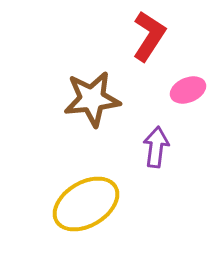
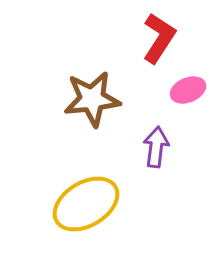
red L-shape: moved 10 px right, 2 px down
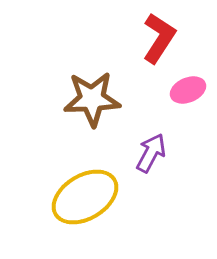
brown star: rotated 4 degrees clockwise
purple arrow: moved 5 px left, 6 px down; rotated 21 degrees clockwise
yellow ellipse: moved 1 px left, 7 px up
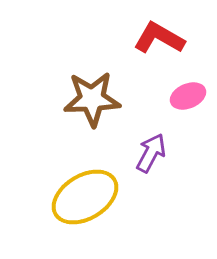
red L-shape: rotated 93 degrees counterclockwise
pink ellipse: moved 6 px down
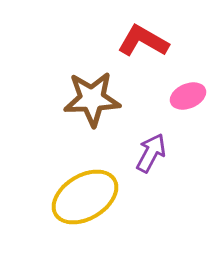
red L-shape: moved 16 px left, 3 px down
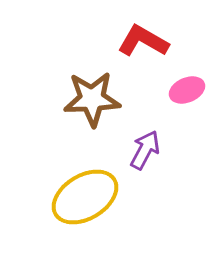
pink ellipse: moved 1 px left, 6 px up
purple arrow: moved 6 px left, 3 px up
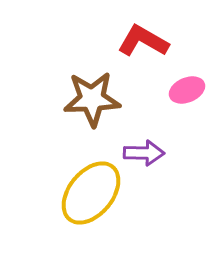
purple arrow: moved 1 px left, 3 px down; rotated 63 degrees clockwise
yellow ellipse: moved 6 px right, 4 px up; rotated 20 degrees counterclockwise
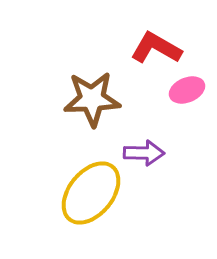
red L-shape: moved 13 px right, 7 px down
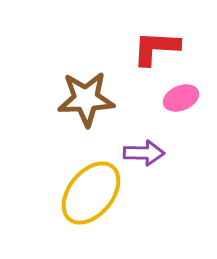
red L-shape: rotated 27 degrees counterclockwise
pink ellipse: moved 6 px left, 8 px down
brown star: moved 6 px left
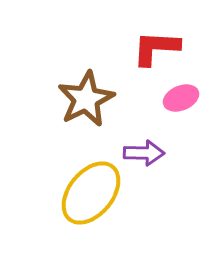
brown star: rotated 24 degrees counterclockwise
